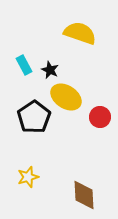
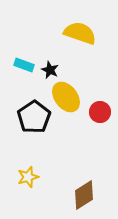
cyan rectangle: rotated 42 degrees counterclockwise
yellow ellipse: rotated 20 degrees clockwise
red circle: moved 5 px up
brown diamond: rotated 60 degrees clockwise
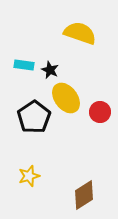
cyan rectangle: rotated 12 degrees counterclockwise
yellow ellipse: moved 1 px down
yellow star: moved 1 px right, 1 px up
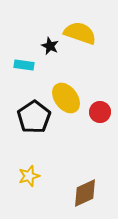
black star: moved 24 px up
brown diamond: moved 1 px right, 2 px up; rotated 8 degrees clockwise
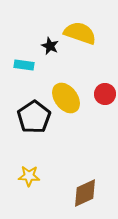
red circle: moved 5 px right, 18 px up
yellow star: rotated 20 degrees clockwise
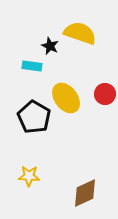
cyan rectangle: moved 8 px right, 1 px down
black pentagon: rotated 8 degrees counterclockwise
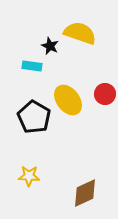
yellow ellipse: moved 2 px right, 2 px down
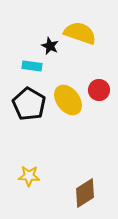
red circle: moved 6 px left, 4 px up
black pentagon: moved 5 px left, 13 px up
brown diamond: rotated 8 degrees counterclockwise
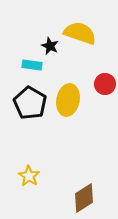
cyan rectangle: moved 1 px up
red circle: moved 6 px right, 6 px up
yellow ellipse: rotated 48 degrees clockwise
black pentagon: moved 1 px right, 1 px up
yellow star: rotated 30 degrees clockwise
brown diamond: moved 1 px left, 5 px down
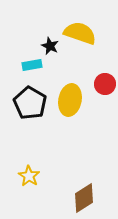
cyan rectangle: rotated 18 degrees counterclockwise
yellow ellipse: moved 2 px right
